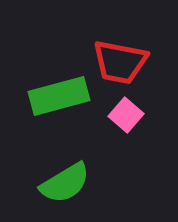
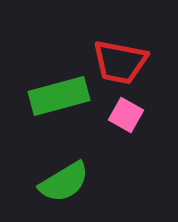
pink square: rotated 12 degrees counterclockwise
green semicircle: moved 1 px left, 1 px up
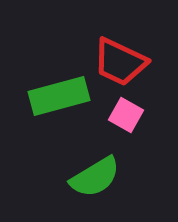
red trapezoid: rotated 14 degrees clockwise
green semicircle: moved 31 px right, 5 px up
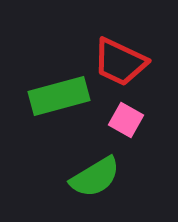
pink square: moved 5 px down
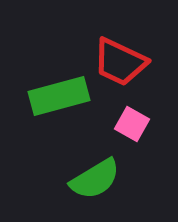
pink square: moved 6 px right, 4 px down
green semicircle: moved 2 px down
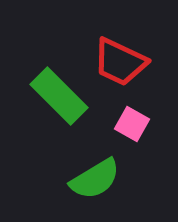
green rectangle: rotated 60 degrees clockwise
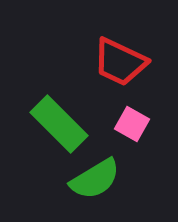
green rectangle: moved 28 px down
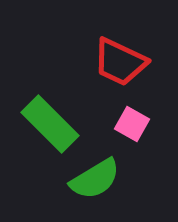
green rectangle: moved 9 px left
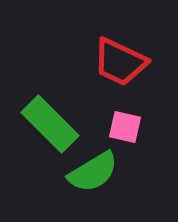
pink square: moved 7 px left, 3 px down; rotated 16 degrees counterclockwise
green semicircle: moved 2 px left, 7 px up
